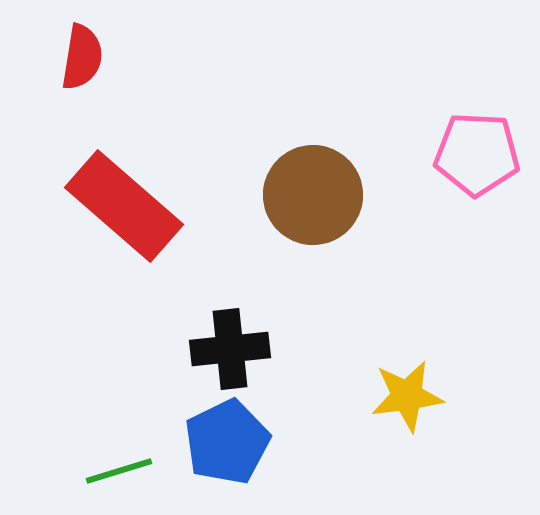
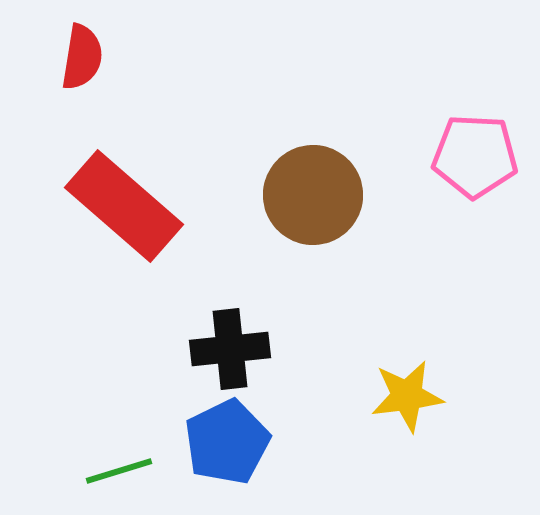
pink pentagon: moved 2 px left, 2 px down
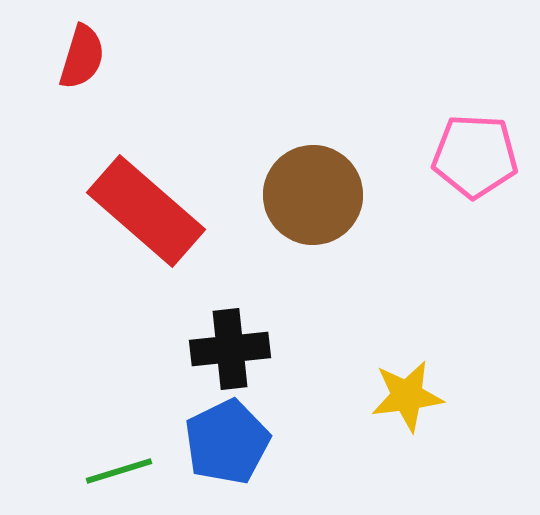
red semicircle: rotated 8 degrees clockwise
red rectangle: moved 22 px right, 5 px down
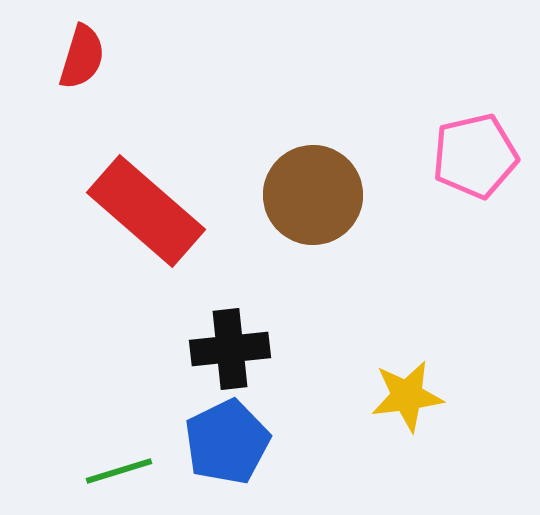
pink pentagon: rotated 16 degrees counterclockwise
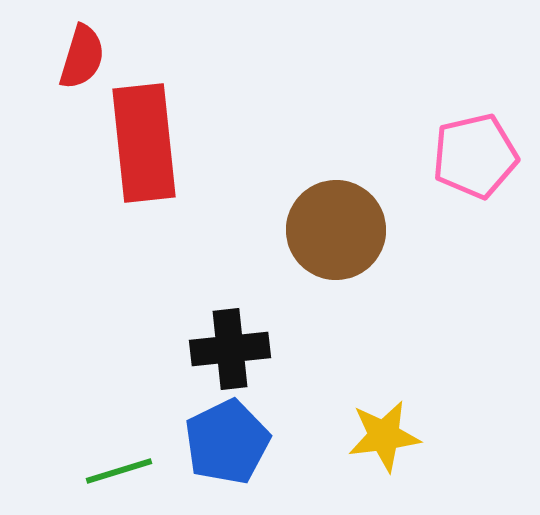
brown circle: moved 23 px right, 35 px down
red rectangle: moved 2 px left, 68 px up; rotated 43 degrees clockwise
yellow star: moved 23 px left, 40 px down
